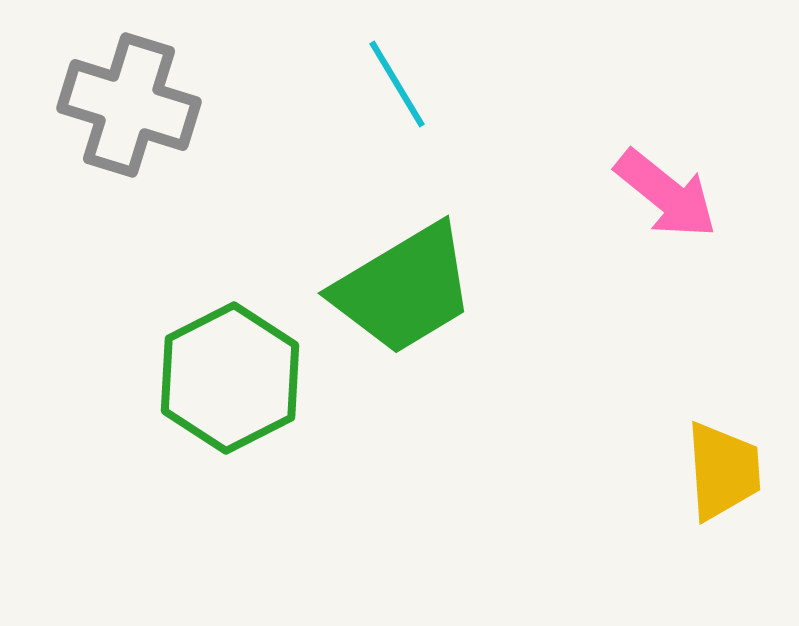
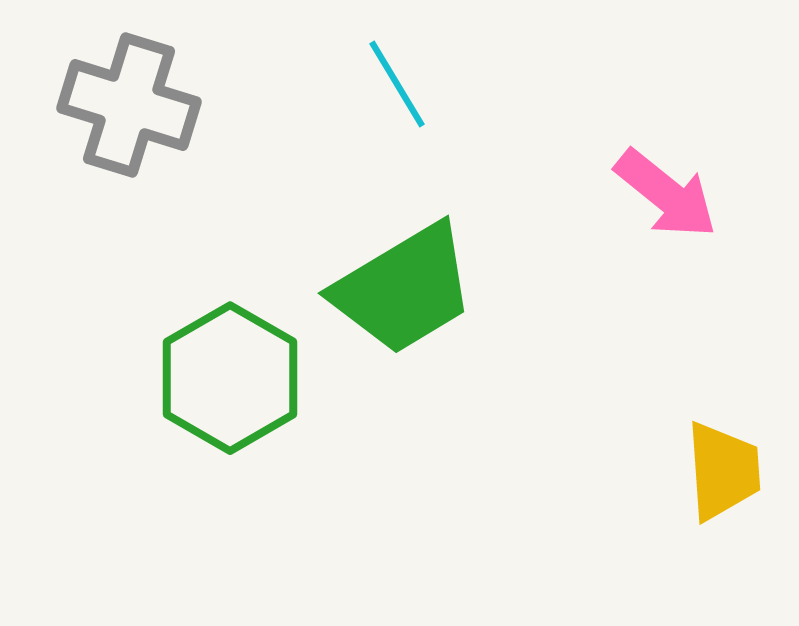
green hexagon: rotated 3 degrees counterclockwise
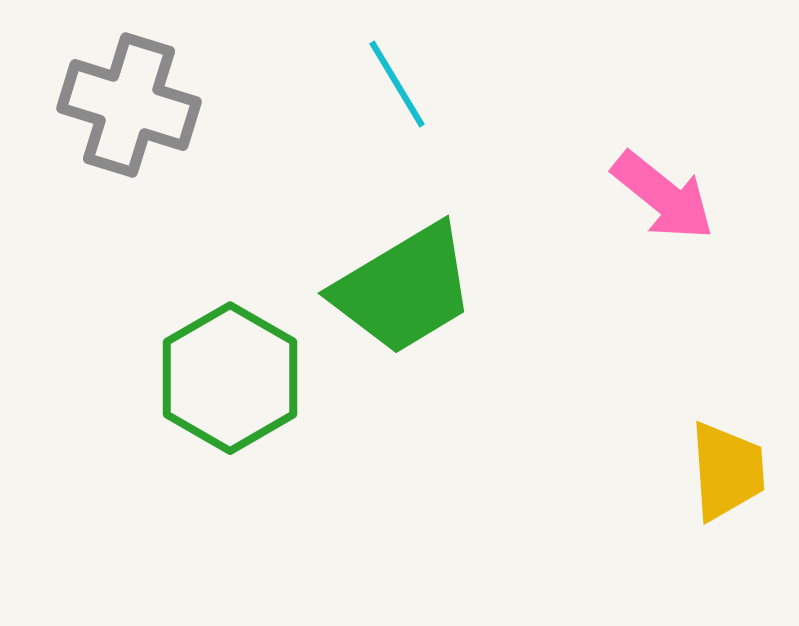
pink arrow: moved 3 px left, 2 px down
yellow trapezoid: moved 4 px right
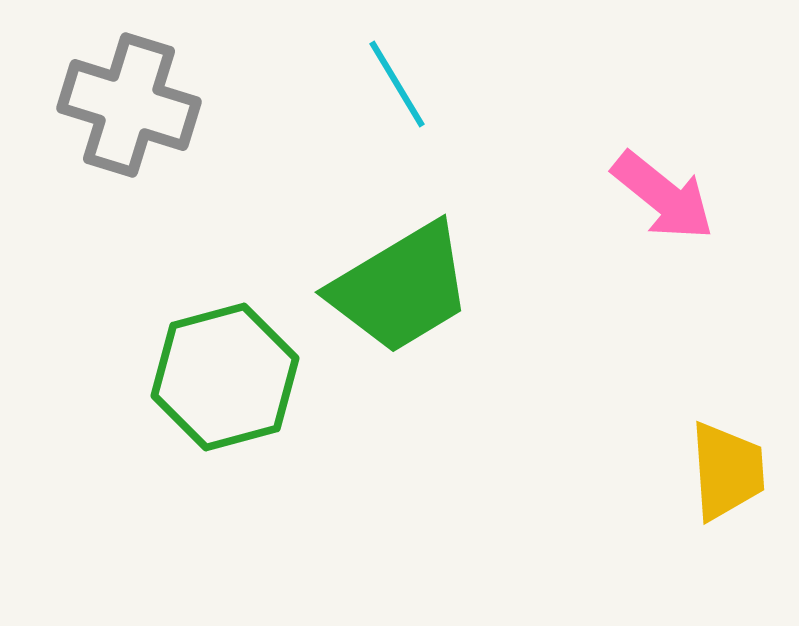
green trapezoid: moved 3 px left, 1 px up
green hexagon: moved 5 px left, 1 px up; rotated 15 degrees clockwise
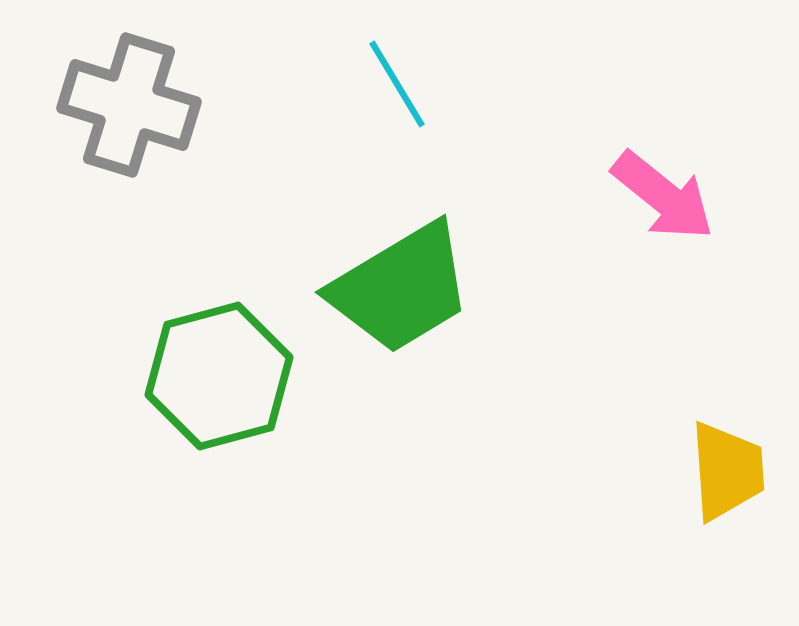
green hexagon: moved 6 px left, 1 px up
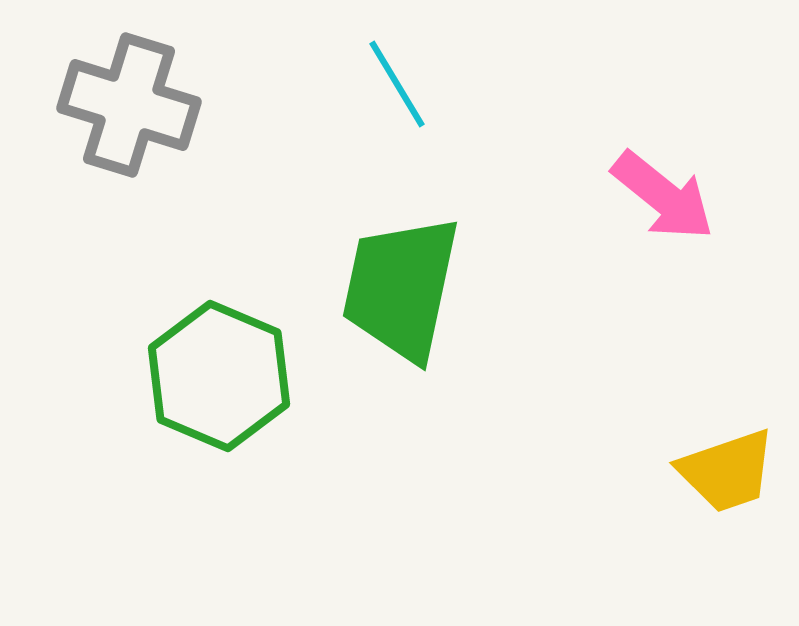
green trapezoid: rotated 133 degrees clockwise
green hexagon: rotated 22 degrees counterclockwise
yellow trapezoid: rotated 75 degrees clockwise
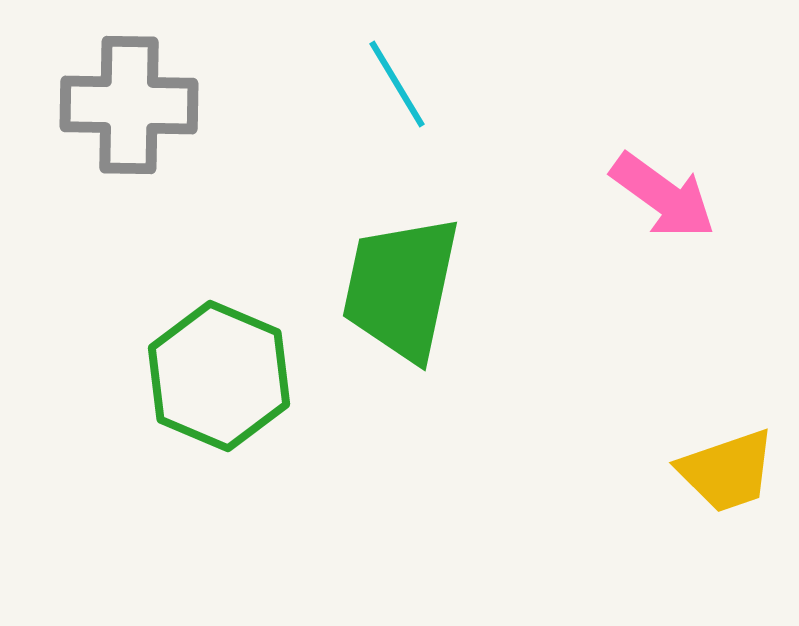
gray cross: rotated 16 degrees counterclockwise
pink arrow: rotated 3 degrees counterclockwise
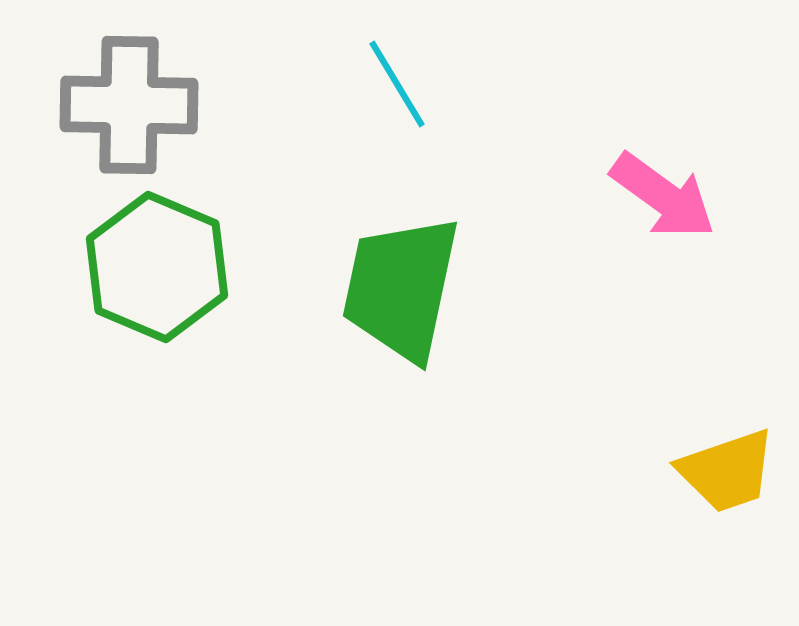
green hexagon: moved 62 px left, 109 px up
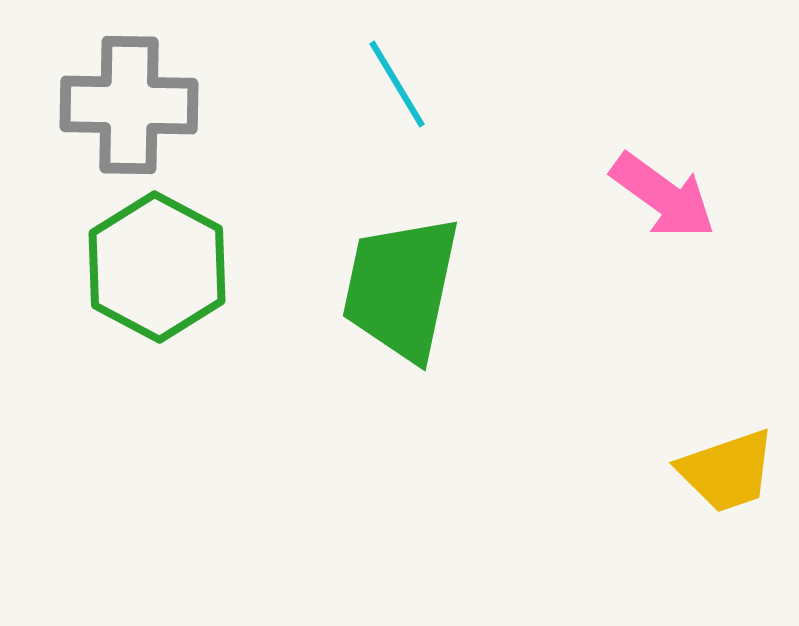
green hexagon: rotated 5 degrees clockwise
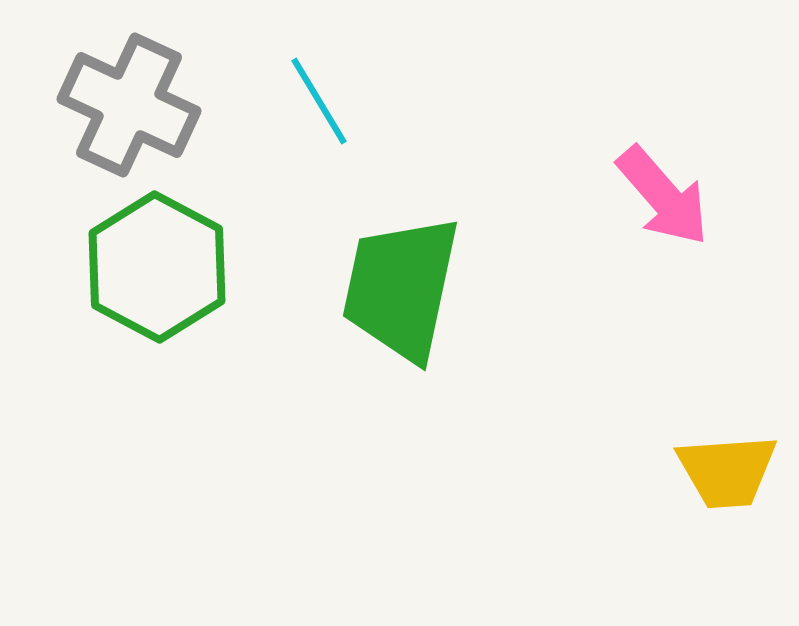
cyan line: moved 78 px left, 17 px down
gray cross: rotated 24 degrees clockwise
pink arrow: rotated 13 degrees clockwise
yellow trapezoid: rotated 15 degrees clockwise
